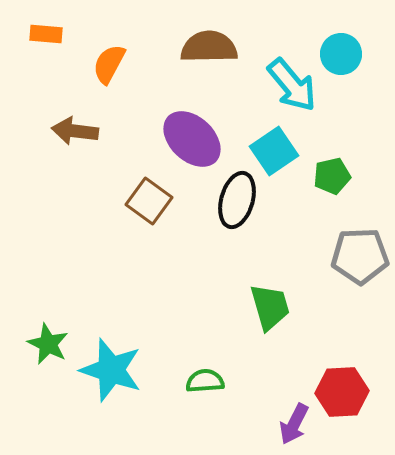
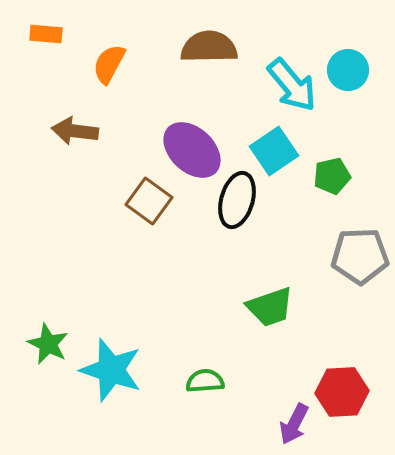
cyan circle: moved 7 px right, 16 px down
purple ellipse: moved 11 px down
green trapezoid: rotated 87 degrees clockwise
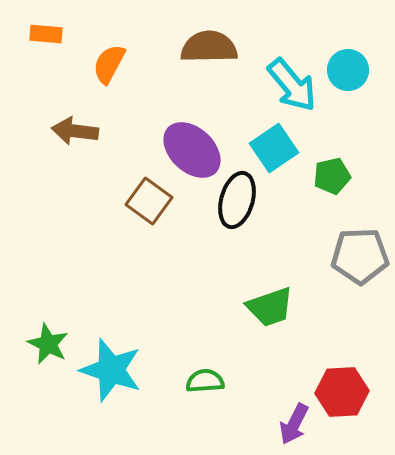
cyan square: moved 3 px up
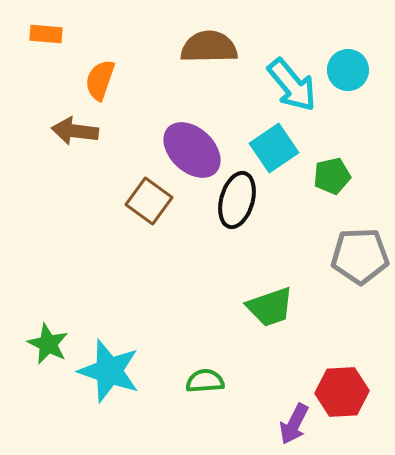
orange semicircle: moved 9 px left, 16 px down; rotated 9 degrees counterclockwise
cyan star: moved 2 px left, 1 px down
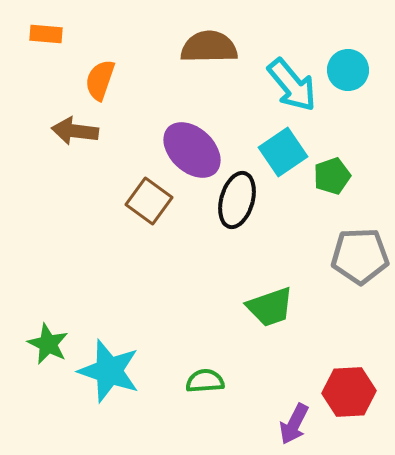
cyan square: moved 9 px right, 4 px down
green pentagon: rotated 6 degrees counterclockwise
red hexagon: moved 7 px right
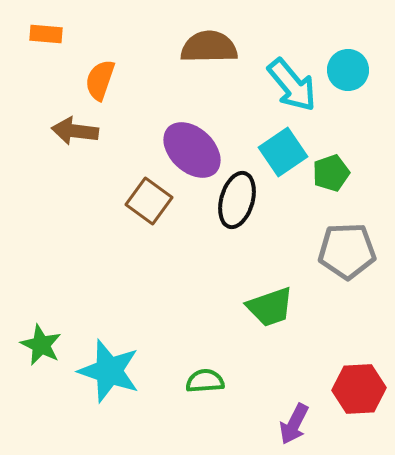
green pentagon: moved 1 px left, 3 px up
gray pentagon: moved 13 px left, 5 px up
green star: moved 7 px left, 1 px down
red hexagon: moved 10 px right, 3 px up
